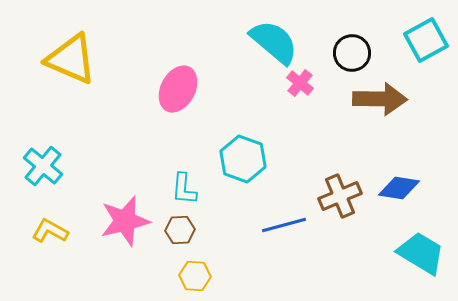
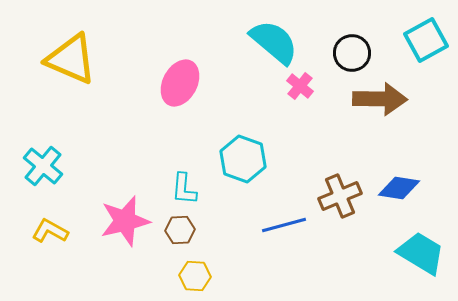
pink cross: moved 3 px down
pink ellipse: moved 2 px right, 6 px up
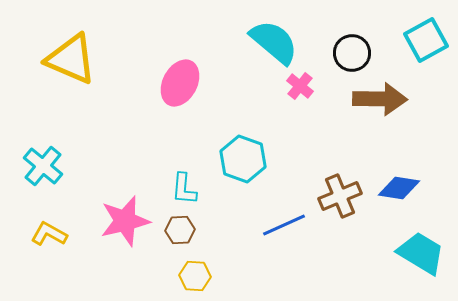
blue line: rotated 9 degrees counterclockwise
yellow L-shape: moved 1 px left, 3 px down
